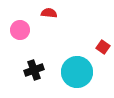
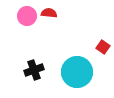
pink circle: moved 7 px right, 14 px up
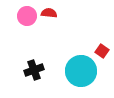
red square: moved 1 px left, 4 px down
cyan circle: moved 4 px right, 1 px up
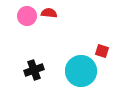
red square: rotated 16 degrees counterclockwise
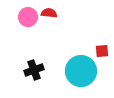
pink circle: moved 1 px right, 1 px down
red square: rotated 24 degrees counterclockwise
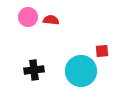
red semicircle: moved 2 px right, 7 px down
black cross: rotated 12 degrees clockwise
